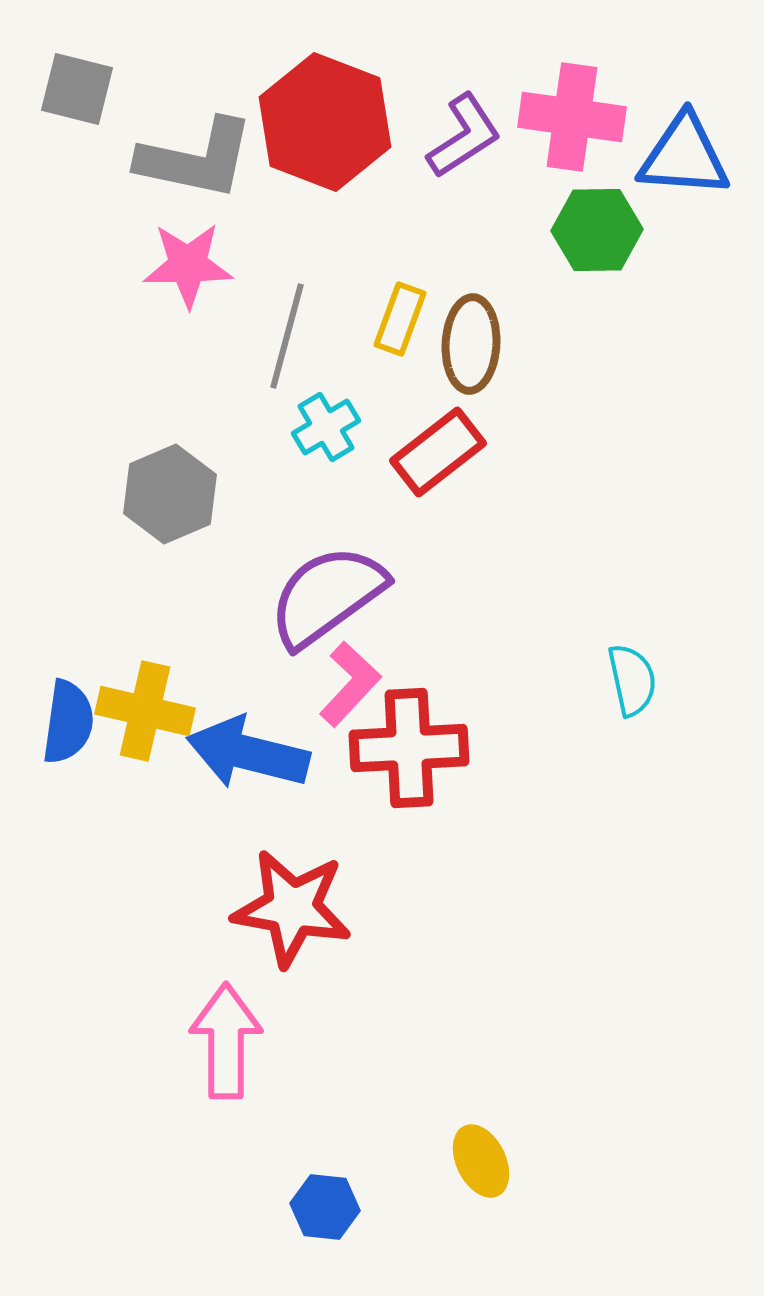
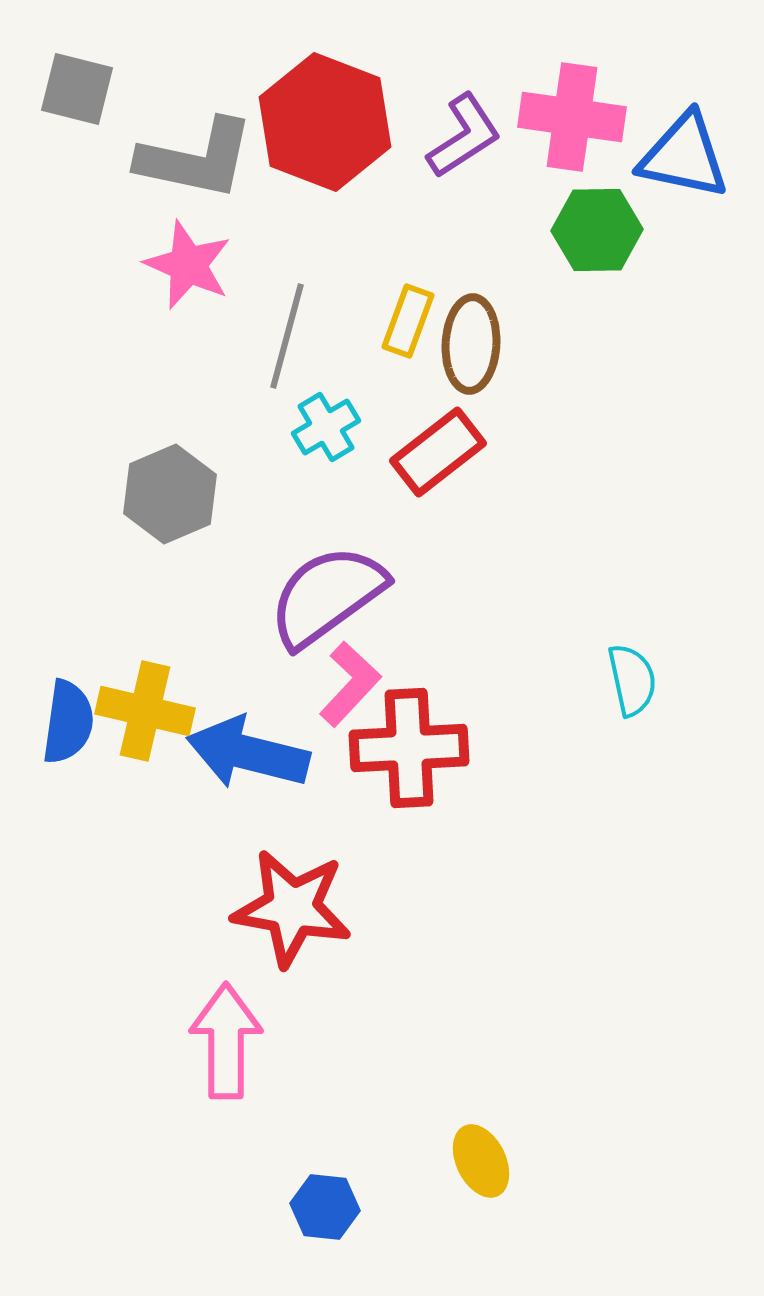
blue triangle: rotated 8 degrees clockwise
pink star: rotated 24 degrees clockwise
yellow rectangle: moved 8 px right, 2 px down
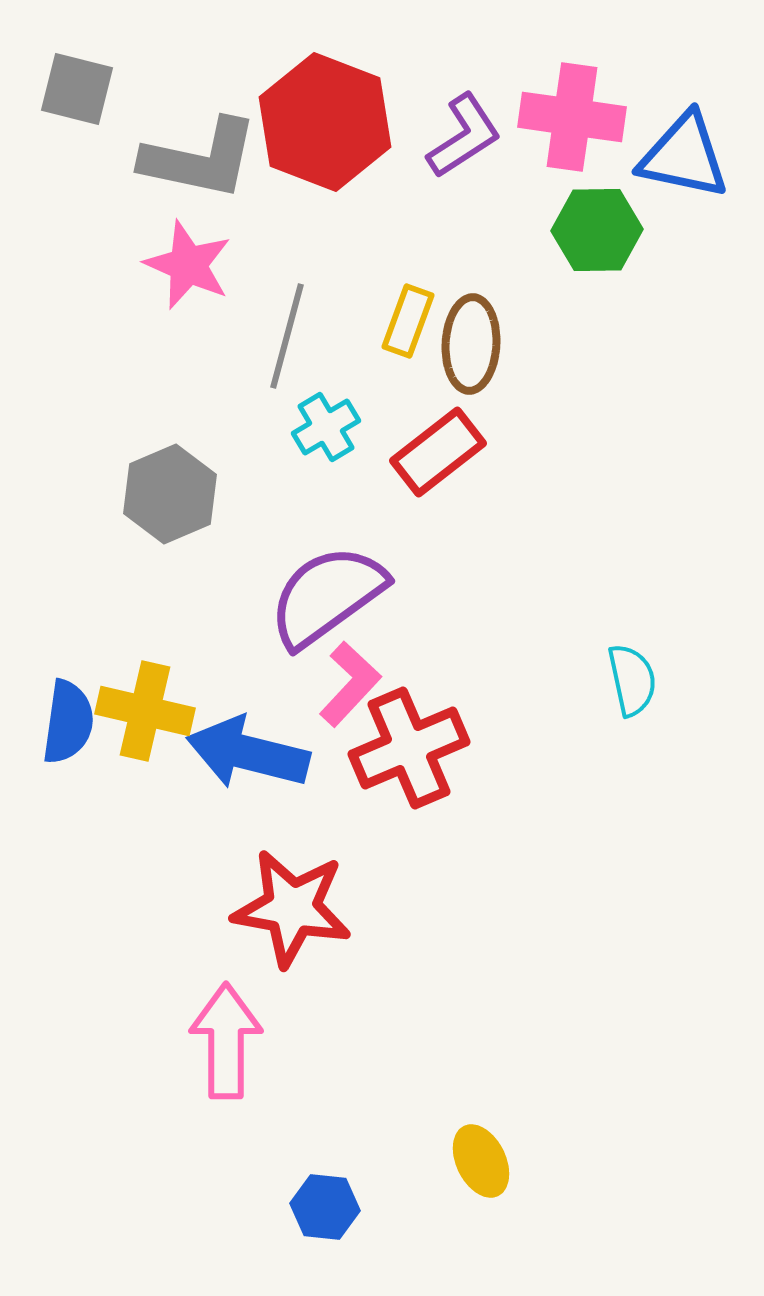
gray L-shape: moved 4 px right
red cross: rotated 20 degrees counterclockwise
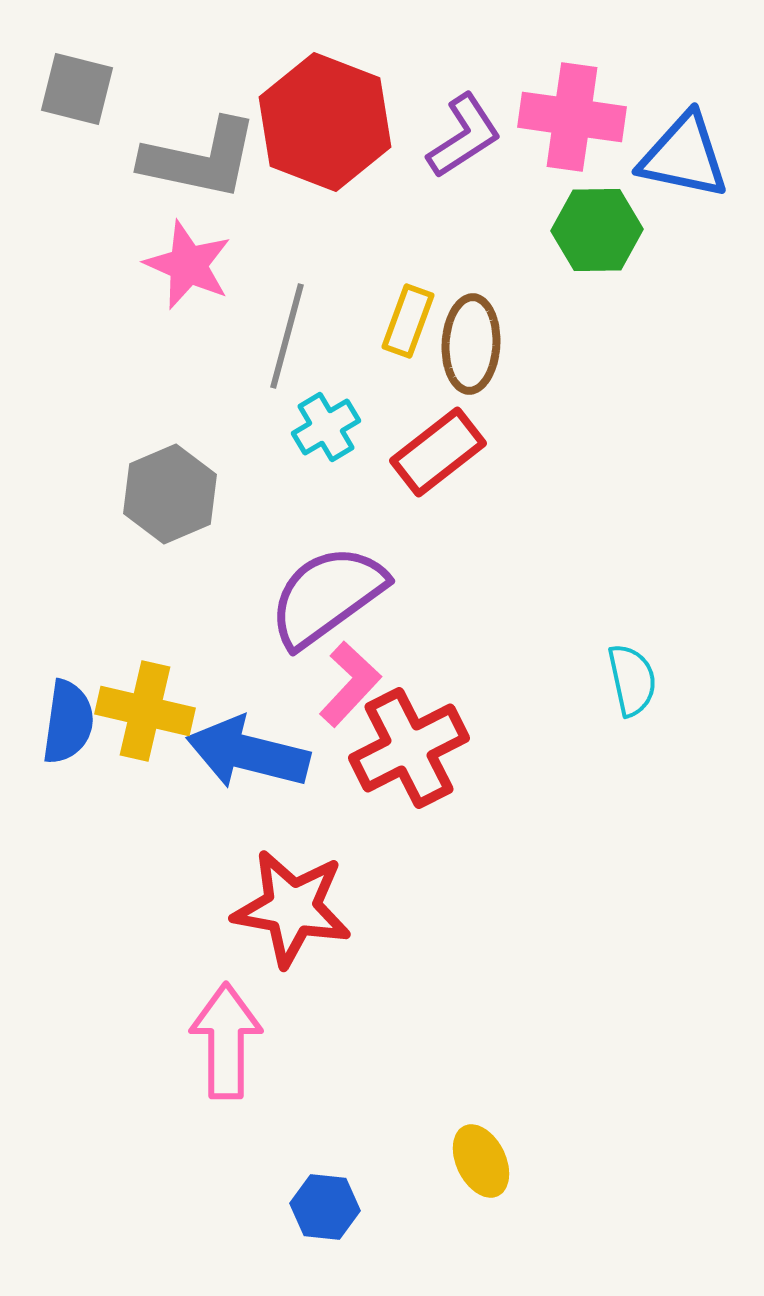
red cross: rotated 4 degrees counterclockwise
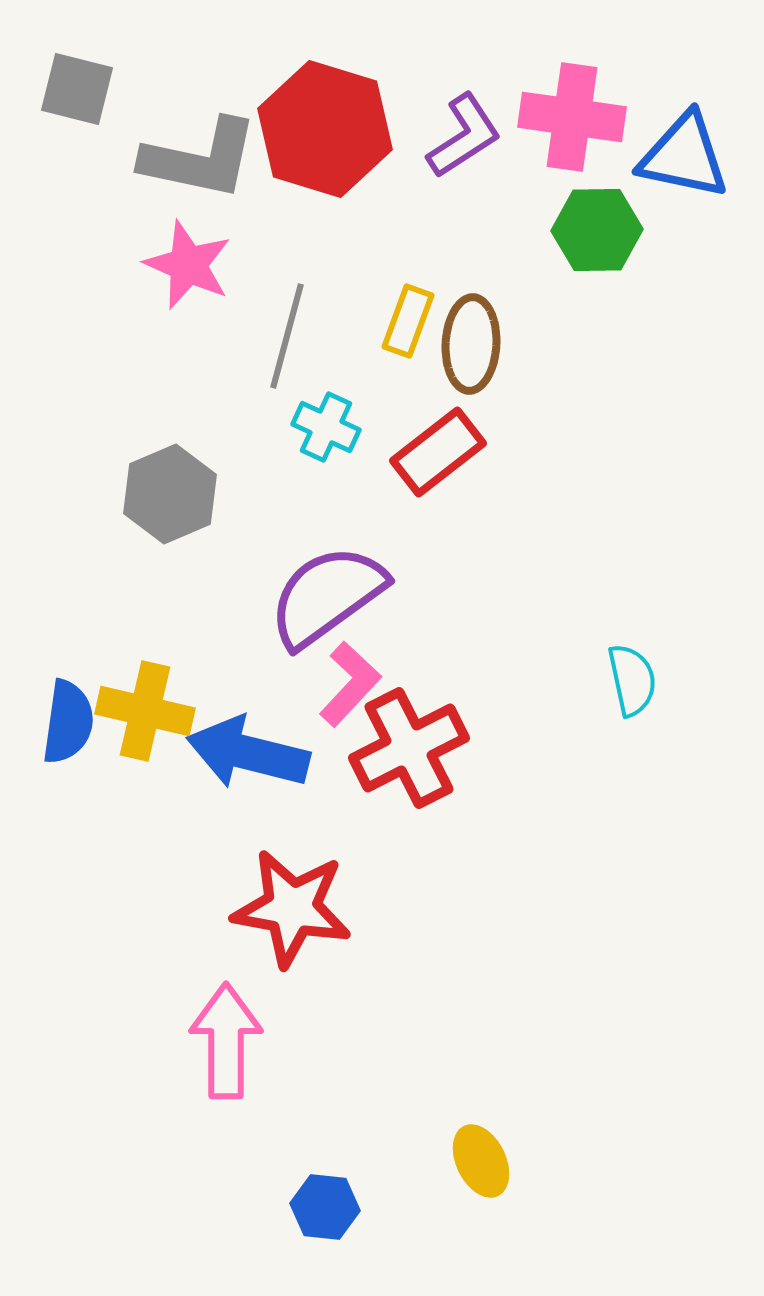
red hexagon: moved 7 px down; rotated 4 degrees counterclockwise
cyan cross: rotated 34 degrees counterclockwise
